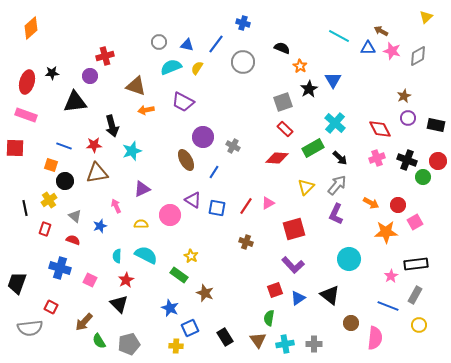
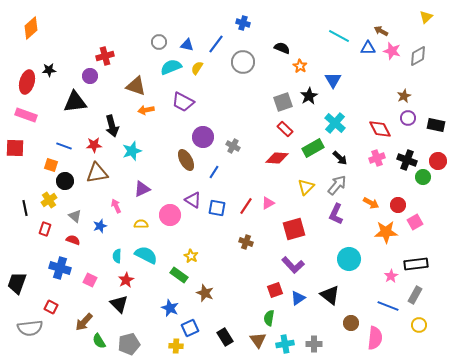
black star at (52, 73): moved 3 px left, 3 px up
black star at (309, 89): moved 7 px down
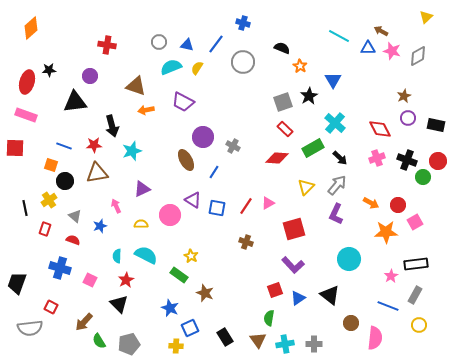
red cross at (105, 56): moved 2 px right, 11 px up; rotated 24 degrees clockwise
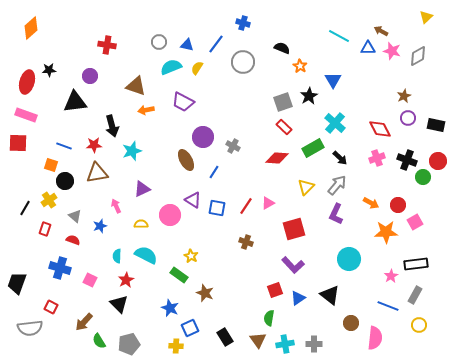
red rectangle at (285, 129): moved 1 px left, 2 px up
red square at (15, 148): moved 3 px right, 5 px up
black line at (25, 208): rotated 42 degrees clockwise
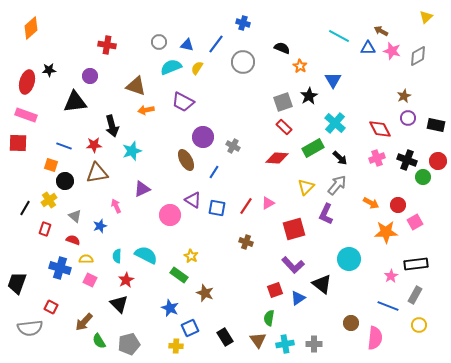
purple L-shape at (336, 214): moved 10 px left
yellow semicircle at (141, 224): moved 55 px left, 35 px down
black triangle at (330, 295): moved 8 px left, 11 px up
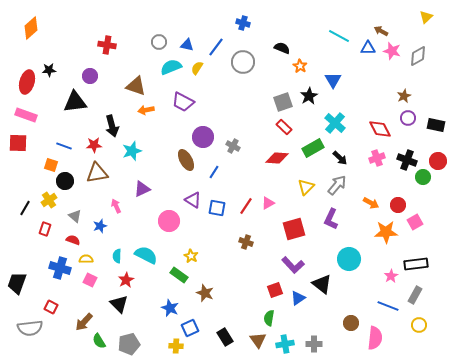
blue line at (216, 44): moved 3 px down
purple L-shape at (326, 214): moved 5 px right, 5 px down
pink circle at (170, 215): moved 1 px left, 6 px down
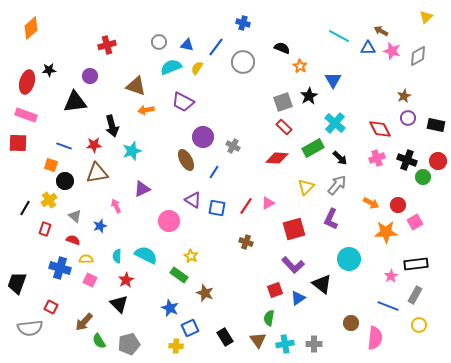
red cross at (107, 45): rotated 24 degrees counterclockwise
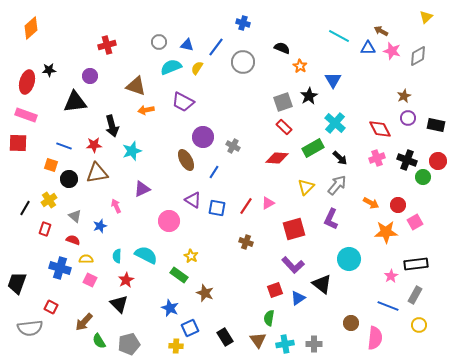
black circle at (65, 181): moved 4 px right, 2 px up
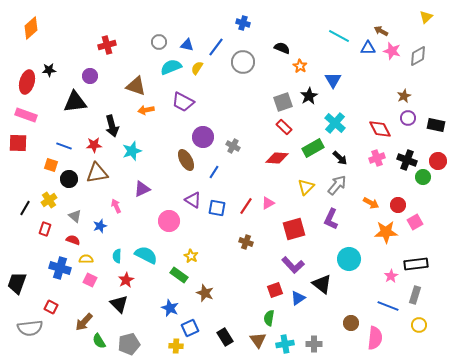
gray rectangle at (415, 295): rotated 12 degrees counterclockwise
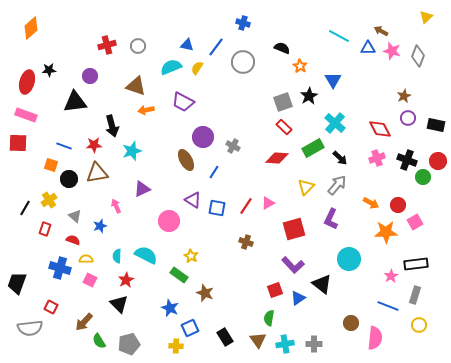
gray circle at (159, 42): moved 21 px left, 4 px down
gray diamond at (418, 56): rotated 40 degrees counterclockwise
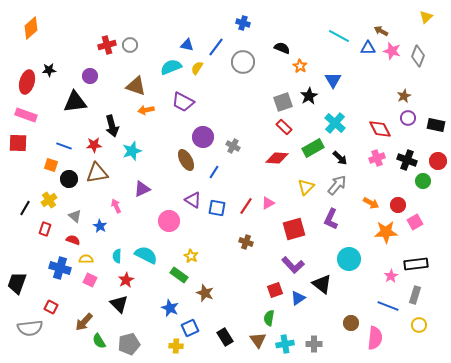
gray circle at (138, 46): moved 8 px left, 1 px up
green circle at (423, 177): moved 4 px down
blue star at (100, 226): rotated 24 degrees counterclockwise
